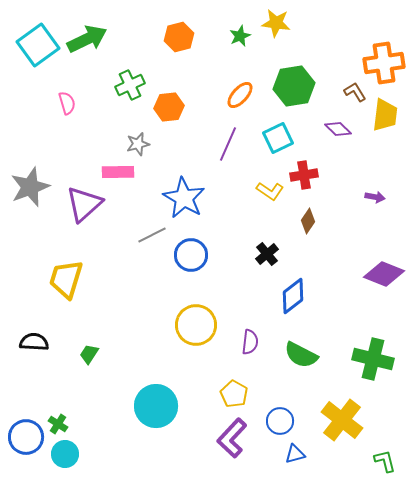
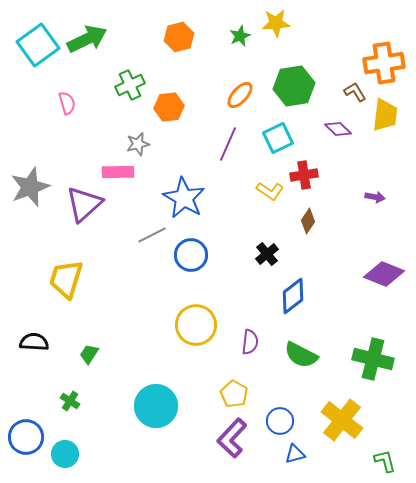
yellow star at (276, 23): rotated 12 degrees counterclockwise
green cross at (58, 424): moved 12 px right, 23 px up
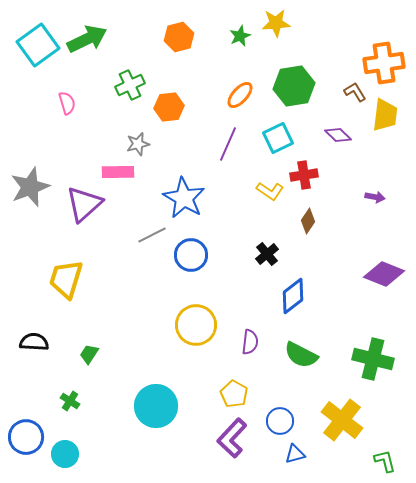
purple diamond at (338, 129): moved 6 px down
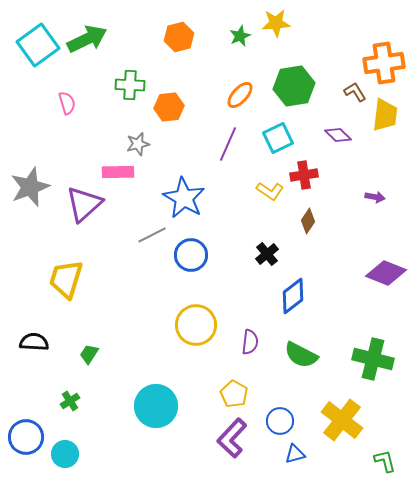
green cross at (130, 85): rotated 28 degrees clockwise
purple diamond at (384, 274): moved 2 px right, 1 px up
green cross at (70, 401): rotated 24 degrees clockwise
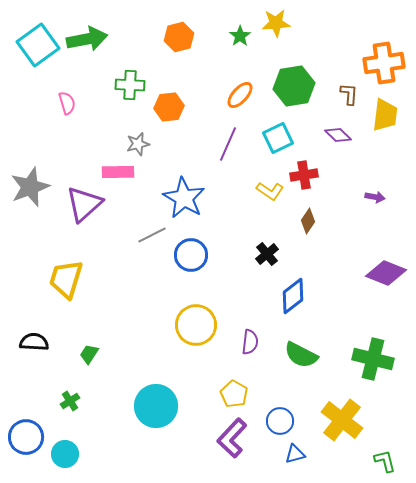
green star at (240, 36): rotated 10 degrees counterclockwise
green arrow at (87, 39): rotated 15 degrees clockwise
brown L-shape at (355, 92): moved 6 px left, 2 px down; rotated 35 degrees clockwise
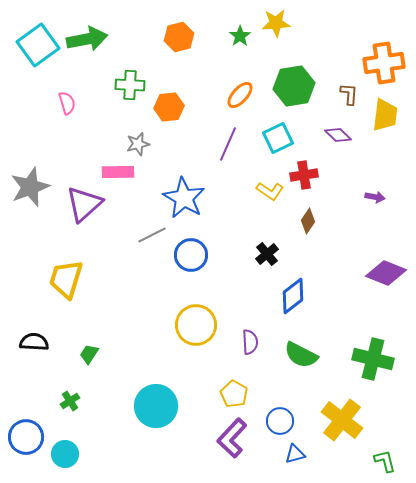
purple semicircle at (250, 342): rotated 10 degrees counterclockwise
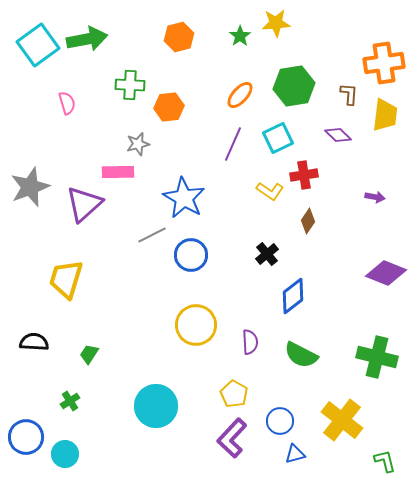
purple line at (228, 144): moved 5 px right
green cross at (373, 359): moved 4 px right, 2 px up
